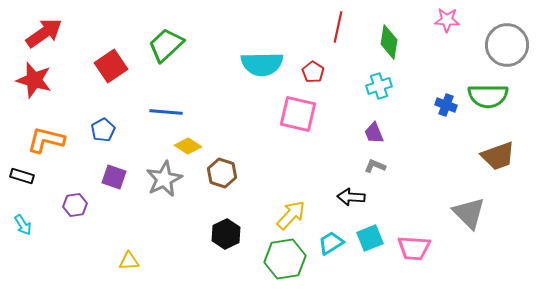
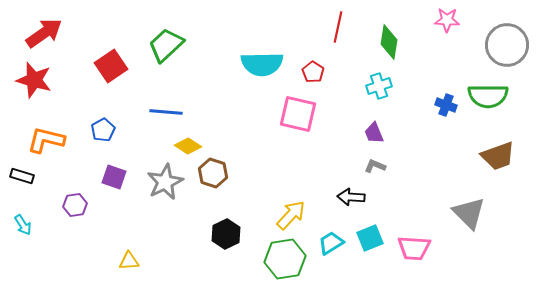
brown hexagon: moved 9 px left
gray star: moved 1 px right, 3 px down
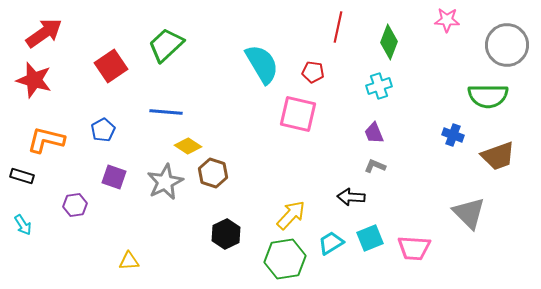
green diamond: rotated 12 degrees clockwise
cyan semicircle: rotated 120 degrees counterclockwise
red pentagon: rotated 25 degrees counterclockwise
blue cross: moved 7 px right, 30 px down
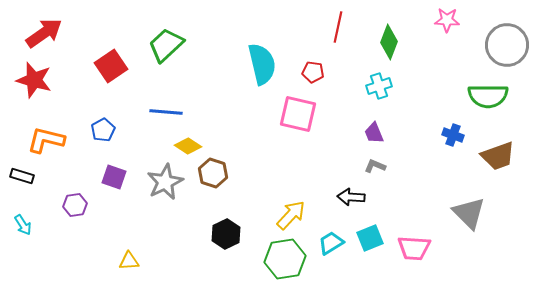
cyan semicircle: rotated 18 degrees clockwise
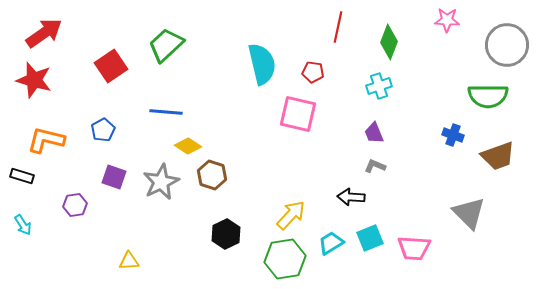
brown hexagon: moved 1 px left, 2 px down
gray star: moved 4 px left
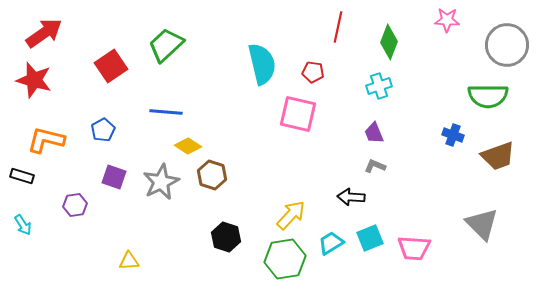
gray triangle: moved 13 px right, 11 px down
black hexagon: moved 3 px down; rotated 16 degrees counterclockwise
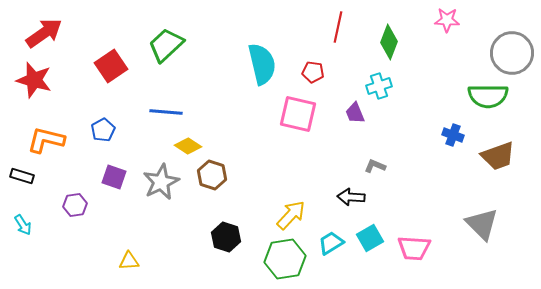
gray circle: moved 5 px right, 8 px down
purple trapezoid: moved 19 px left, 20 px up
cyan square: rotated 8 degrees counterclockwise
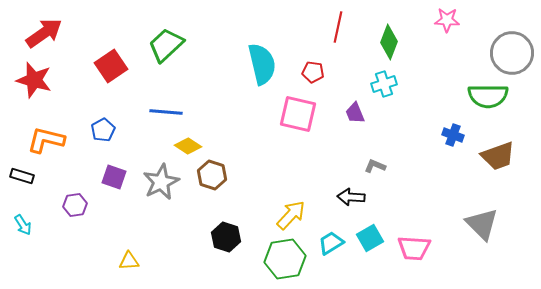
cyan cross: moved 5 px right, 2 px up
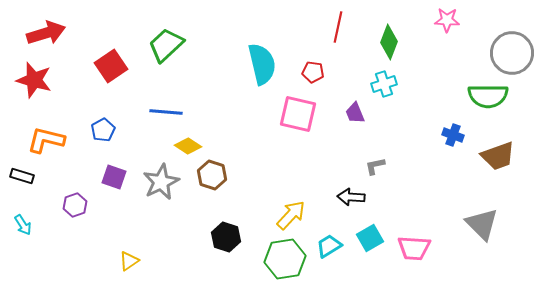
red arrow: moved 2 px right; rotated 18 degrees clockwise
gray L-shape: rotated 35 degrees counterclockwise
purple hexagon: rotated 10 degrees counterclockwise
cyan trapezoid: moved 2 px left, 3 px down
yellow triangle: rotated 30 degrees counterclockwise
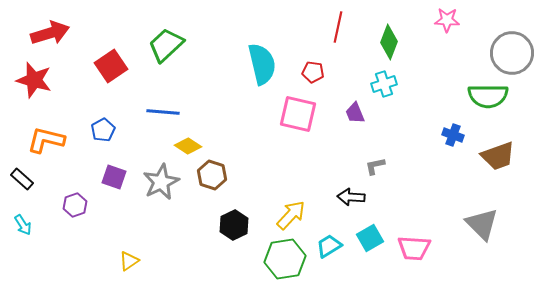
red arrow: moved 4 px right
blue line: moved 3 px left
black rectangle: moved 3 px down; rotated 25 degrees clockwise
black hexagon: moved 8 px right, 12 px up; rotated 16 degrees clockwise
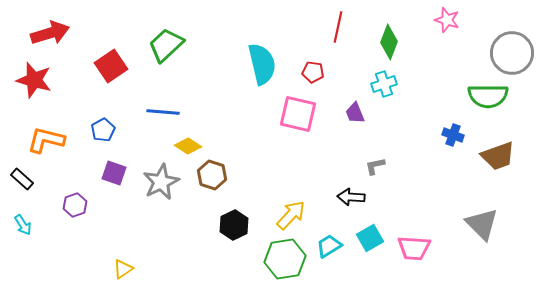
pink star: rotated 15 degrees clockwise
purple square: moved 4 px up
yellow triangle: moved 6 px left, 8 px down
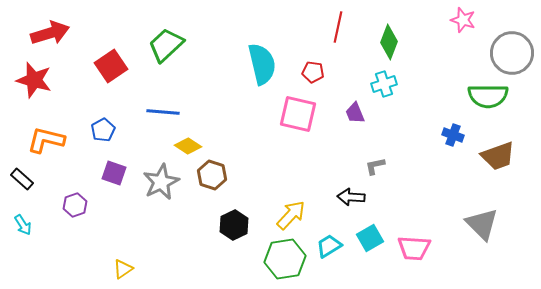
pink star: moved 16 px right
